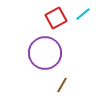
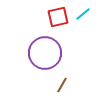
red square: moved 2 px right, 1 px up; rotated 15 degrees clockwise
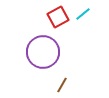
red square: rotated 15 degrees counterclockwise
purple circle: moved 2 px left, 1 px up
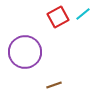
purple circle: moved 18 px left
brown line: moved 8 px left; rotated 42 degrees clockwise
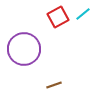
purple circle: moved 1 px left, 3 px up
